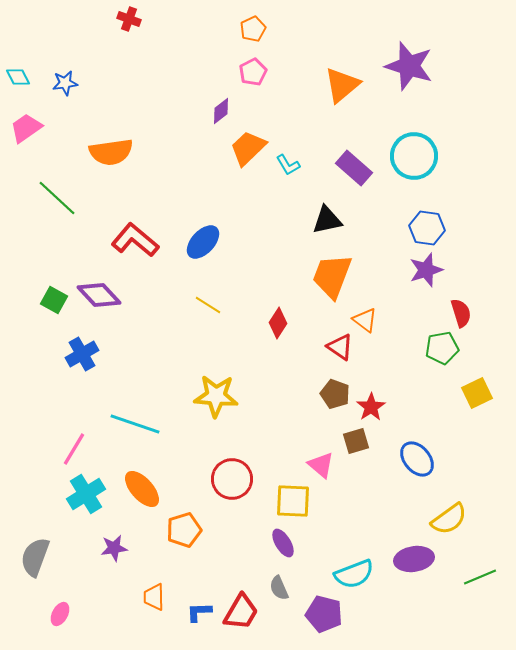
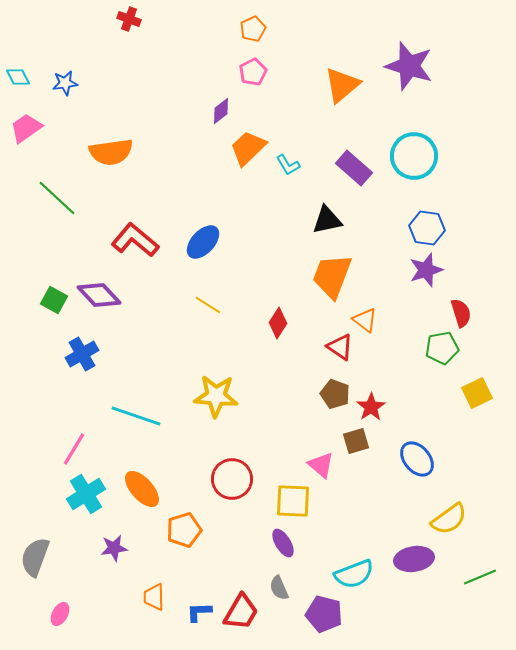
cyan line at (135, 424): moved 1 px right, 8 px up
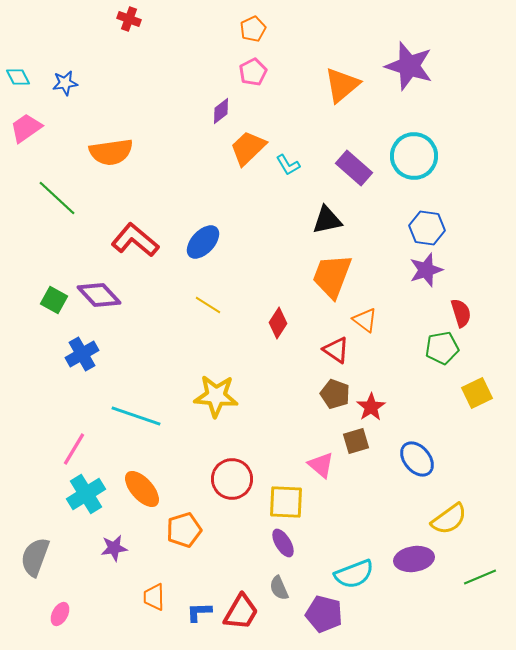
red triangle at (340, 347): moved 4 px left, 3 px down
yellow square at (293, 501): moved 7 px left, 1 px down
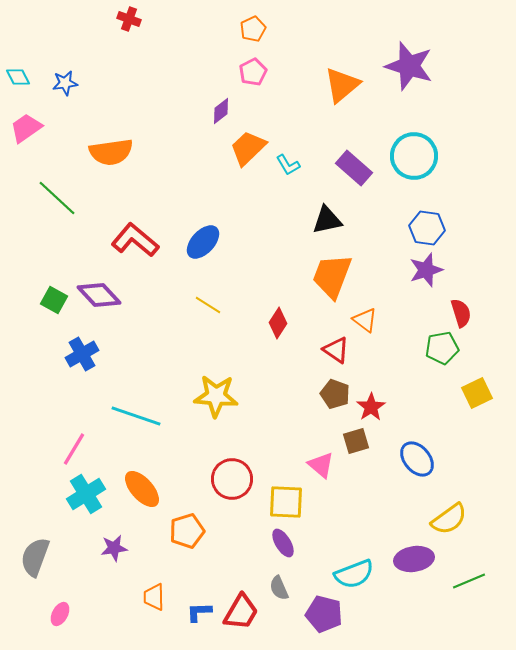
orange pentagon at (184, 530): moved 3 px right, 1 px down
green line at (480, 577): moved 11 px left, 4 px down
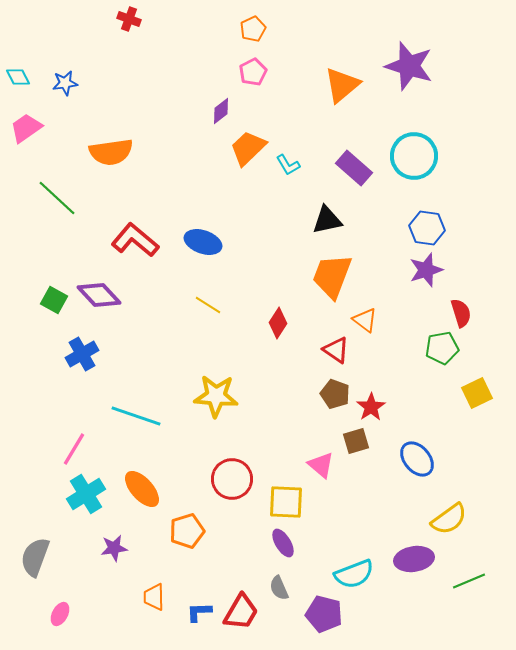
blue ellipse at (203, 242): rotated 66 degrees clockwise
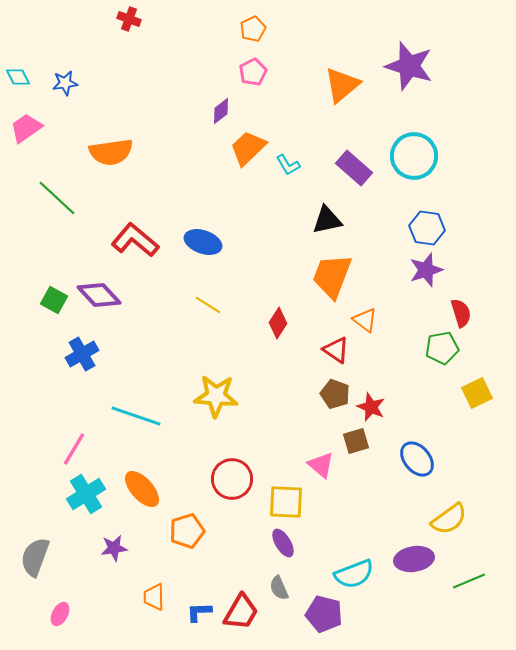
red star at (371, 407): rotated 16 degrees counterclockwise
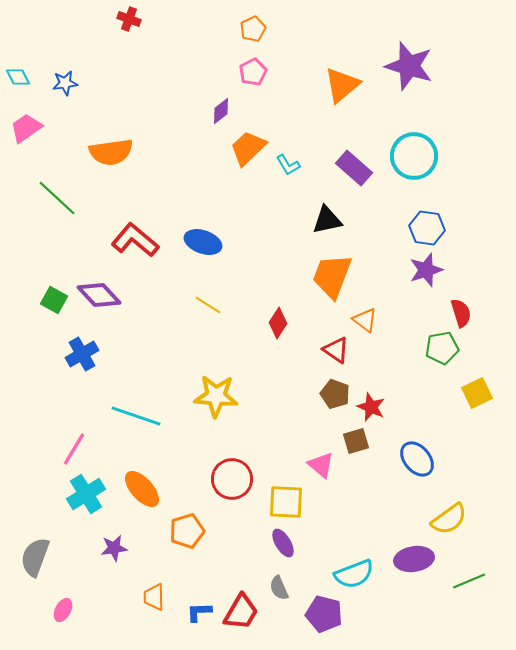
pink ellipse at (60, 614): moved 3 px right, 4 px up
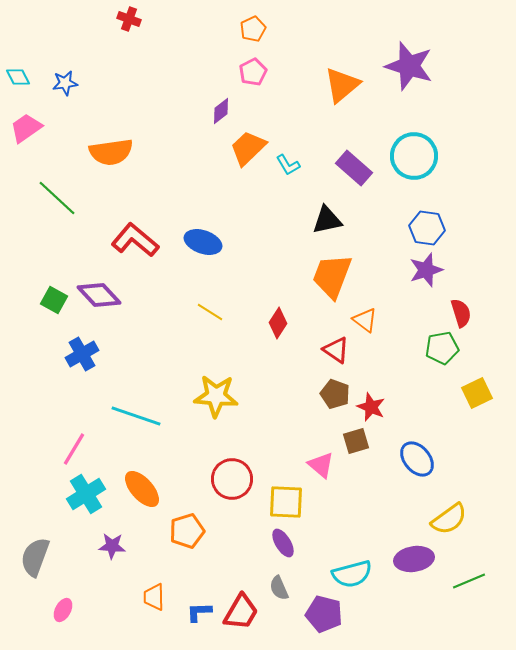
yellow line at (208, 305): moved 2 px right, 7 px down
purple star at (114, 548): moved 2 px left, 2 px up; rotated 12 degrees clockwise
cyan semicircle at (354, 574): moved 2 px left; rotated 6 degrees clockwise
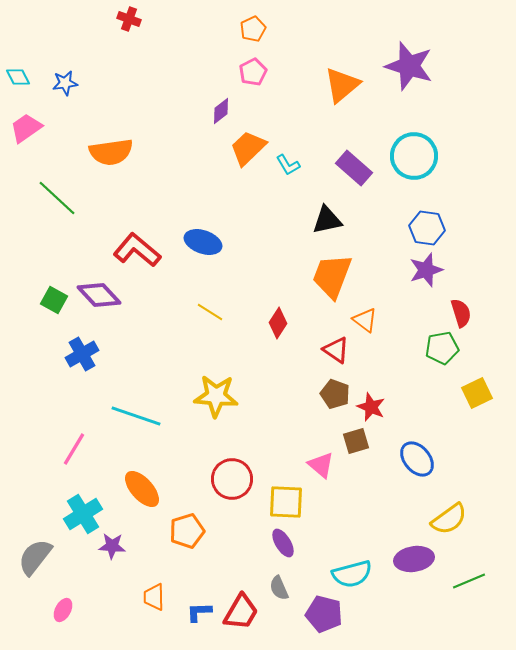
red L-shape at (135, 240): moved 2 px right, 10 px down
cyan cross at (86, 494): moved 3 px left, 20 px down
gray semicircle at (35, 557): rotated 18 degrees clockwise
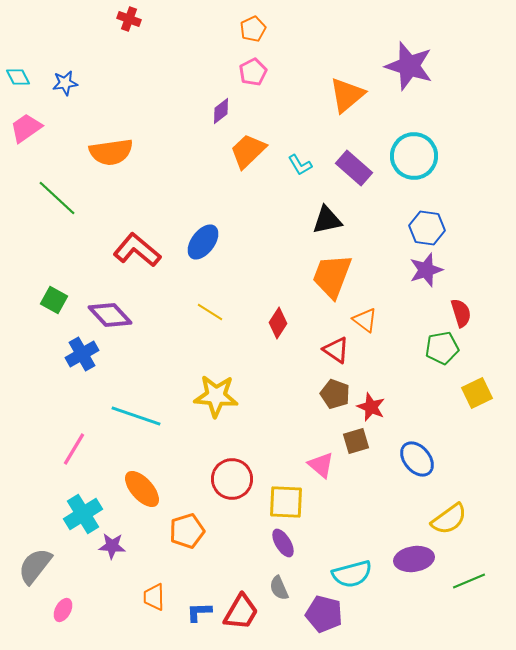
orange triangle at (342, 85): moved 5 px right, 10 px down
orange trapezoid at (248, 148): moved 3 px down
cyan L-shape at (288, 165): moved 12 px right
blue ellipse at (203, 242): rotated 72 degrees counterclockwise
purple diamond at (99, 295): moved 11 px right, 20 px down
gray semicircle at (35, 557): moved 9 px down
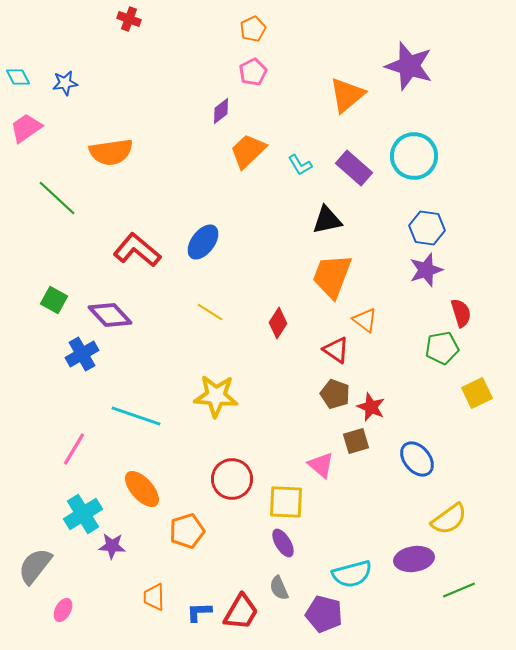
green line at (469, 581): moved 10 px left, 9 px down
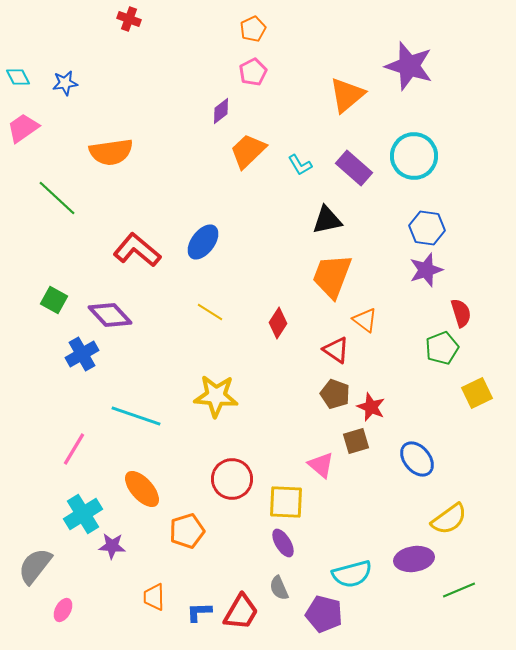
pink trapezoid at (26, 128): moved 3 px left
green pentagon at (442, 348): rotated 12 degrees counterclockwise
